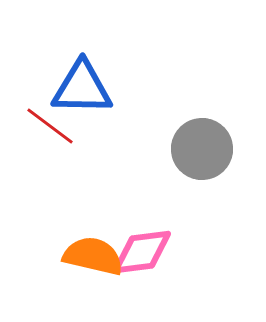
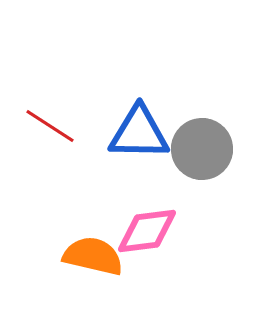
blue triangle: moved 57 px right, 45 px down
red line: rotated 4 degrees counterclockwise
pink diamond: moved 5 px right, 21 px up
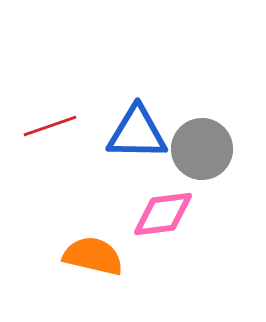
red line: rotated 52 degrees counterclockwise
blue triangle: moved 2 px left
pink diamond: moved 16 px right, 17 px up
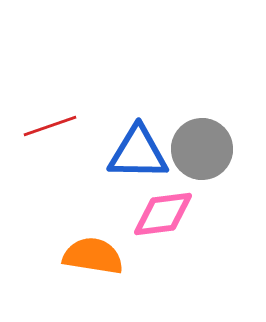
blue triangle: moved 1 px right, 20 px down
orange semicircle: rotated 4 degrees counterclockwise
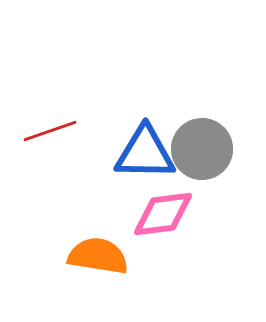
red line: moved 5 px down
blue triangle: moved 7 px right
orange semicircle: moved 5 px right
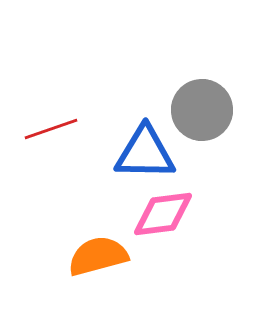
red line: moved 1 px right, 2 px up
gray circle: moved 39 px up
orange semicircle: rotated 24 degrees counterclockwise
